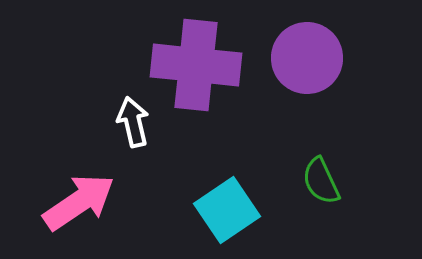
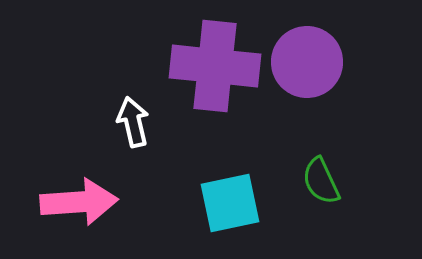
purple circle: moved 4 px down
purple cross: moved 19 px right, 1 px down
pink arrow: rotated 30 degrees clockwise
cyan square: moved 3 px right, 7 px up; rotated 22 degrees clockwise
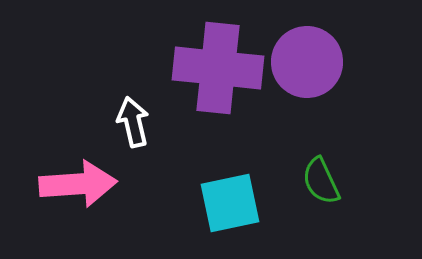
purple cross: moved 3 px right, 2 px down
pink arrow: moved 1 px left, 18 px up
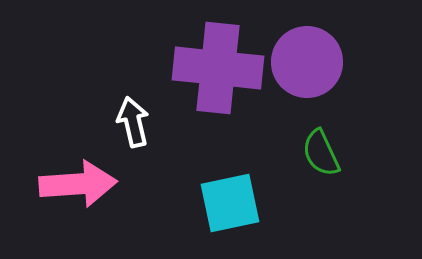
green semicircle: moved 28 px up
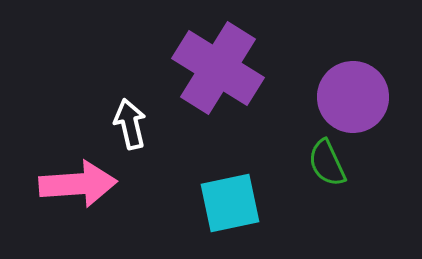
purple circle: moved 46 px right, 35 px down
purple cross: rotated 26 degrees clockwise
white arrow: moved 3 px left, 2 px down
green semicircle: moved 6 px right, 10 px down
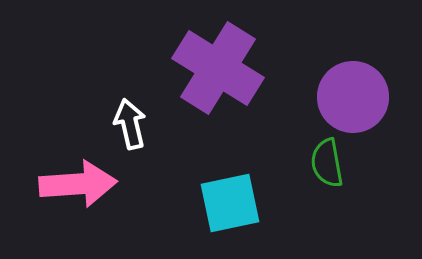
green semicircle: rotated 15 degrees clockwise
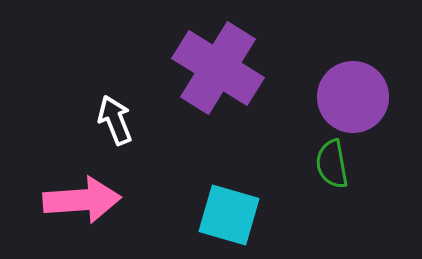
white arrow: moved 15 px left, 4 px up; rotated 9 degrees counterclockwise
green semicircle: moved 5 px right, 1 px down
pink arrow: moved 4 px right, 16 px down
cyan square: moved 1 px left, 12 px down; rotated 28 degrees clockwise
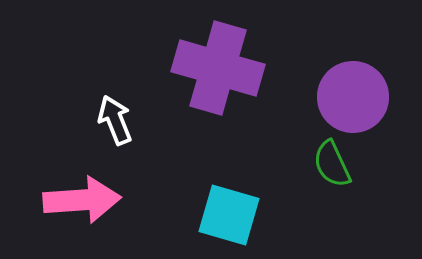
purple cross: rotated 16 degrees counterclockwise
green semicircle: rotated 15 degrees counterclockwise
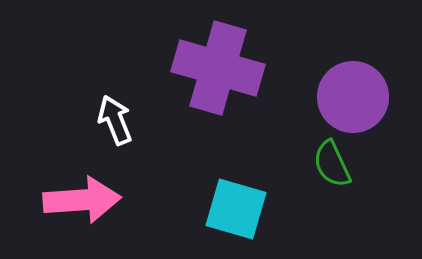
cyan square: moved 7 px right, 6 px up
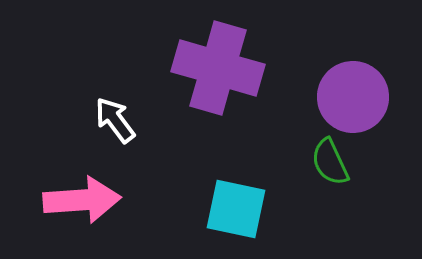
white arrow: rotated 15 degrees counterclockwise
green semicircle: moved 2 px left, 2 px up
cyan square: rotated 4 degrees counterclockwise
